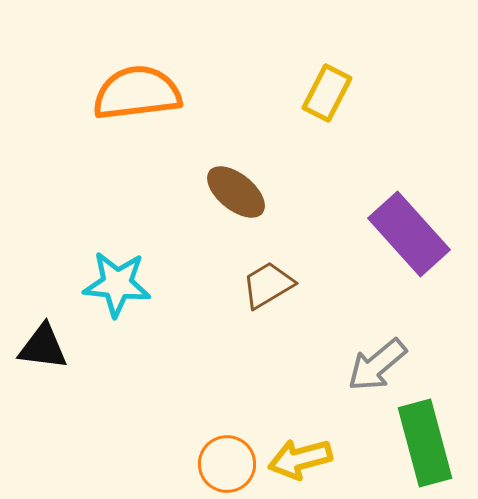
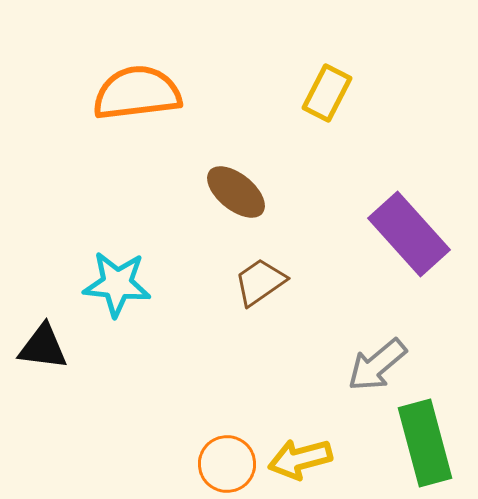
brown trapezoid: moved 8 px left, 3 px up; rotated 4 degrees counterclockwise
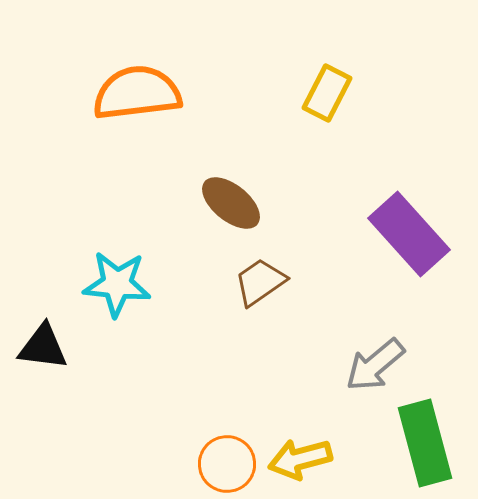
brown ellipse: moved 5 px left, 11 px down
gray arrow: moved 2 px left
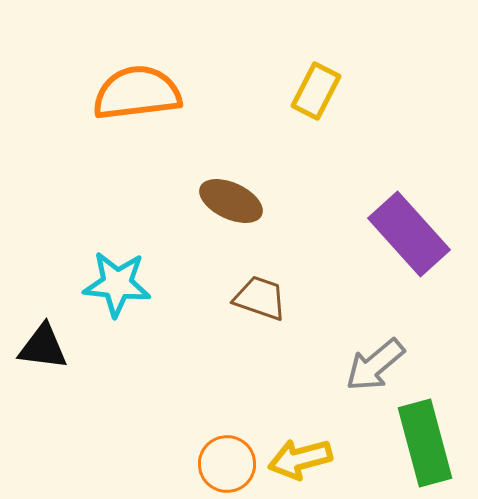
yellow rectangle: moved 11 px left, 2 px up
brown ellipse: moved 2 px up; rotated 14 degrees counterclockwise
brown trapezoid: moved 16 px down; rotated 54 degrees clockwise
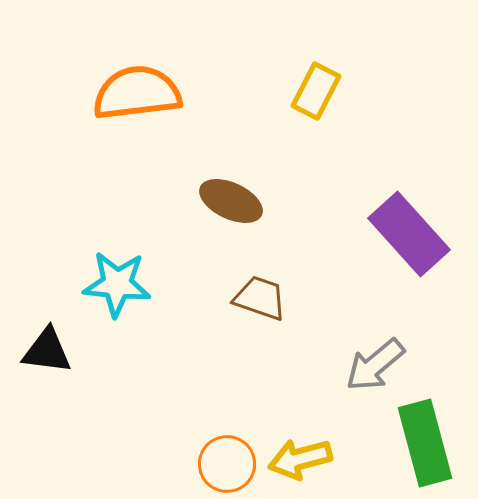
black triangle: moved 4 px right, 4 px down
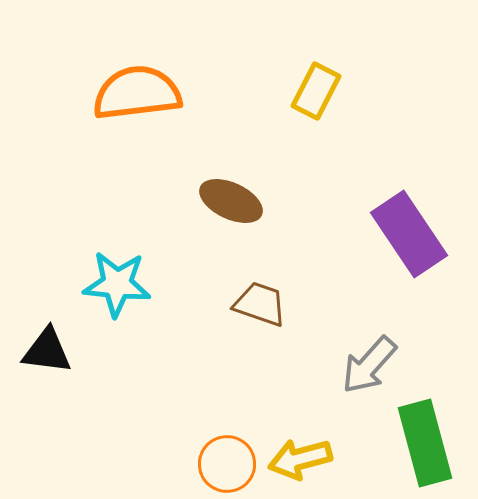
purple rectangle: rotated 8 degrees clockwise
brown trapezoid: moved 6 px down
gray arrow: moved 6 px left; rotated 8 degrees counterclockwise
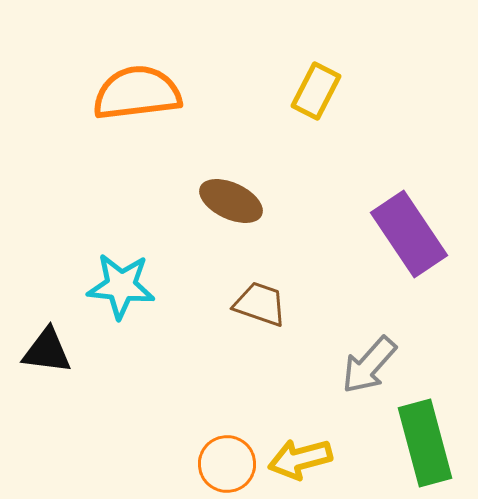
cyan star: moved 4 px right, 2 px down
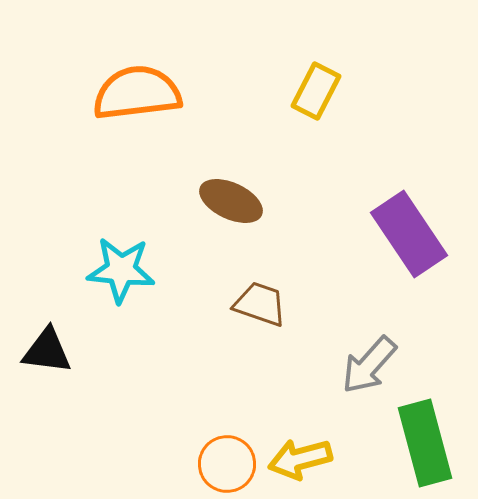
cyan star: moved 16 px up
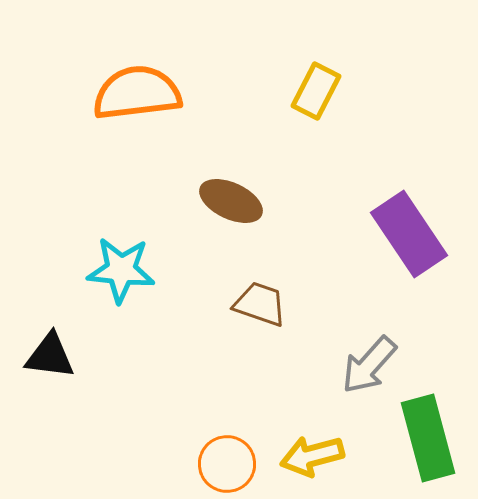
black triangle: moved 3 px right, 5 px down
green rectangle: moved 3 px right, 5 px up
yellow arrow: moved 12 px right, 3 px up
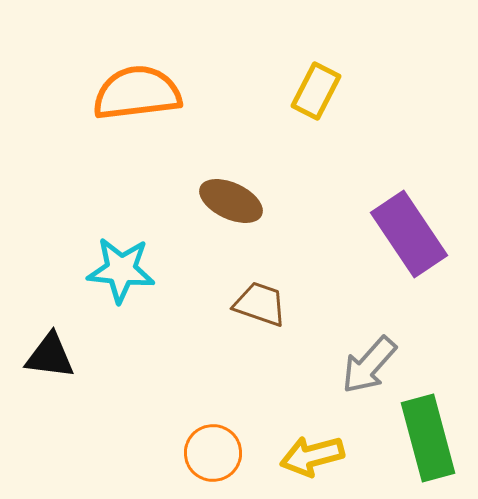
orange circle: moved 14 px left, 11 px up
